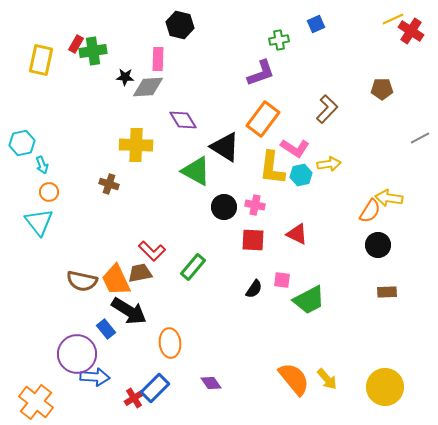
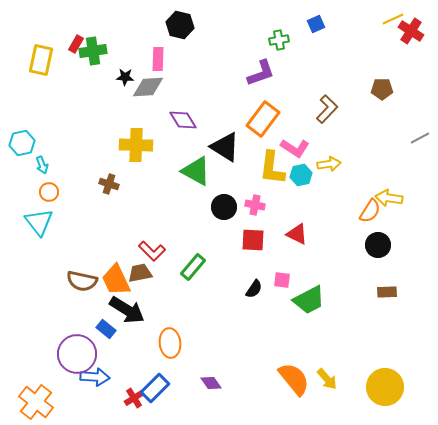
black arrow at (129, 311): moved 2 px left, 1 px up
blue rectangle at (106, 329): rotated 12 degrees counterclockwise
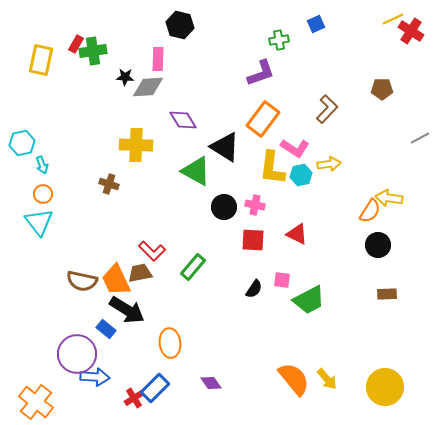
orange circle at (49, 192): moved 6 px left, 2 px down
brown rectangle at (387, 292): moved 2 px down
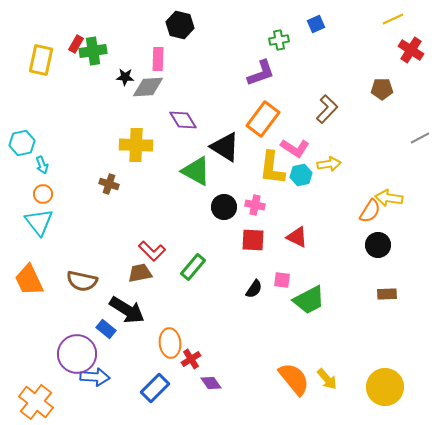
red cross at (411, 31): moved 19 px down
red triangle at (297, 234): moved 3 px down
orange trapezoid at (116, 280): moved 87 px left
red cross at (134, 398): moved 57 px right, 39 px up
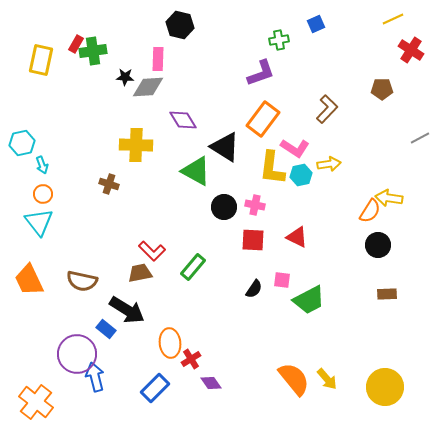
blue arrow at (95, 377): rotated 108 degrees counterclockwise
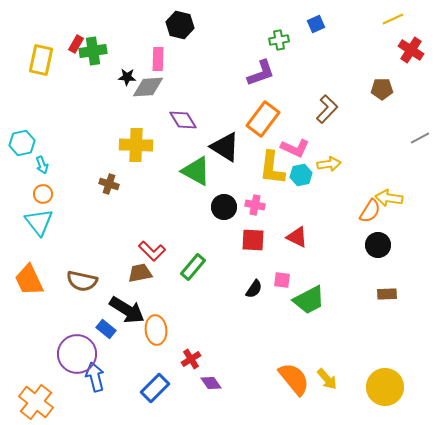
black star at (125, 77): moved 2 px right
pink L-shape at (295, 148): rotated 8 degrees counterclockwise
orange ellipse at (170, 343): moved 14 px left, 13 px up
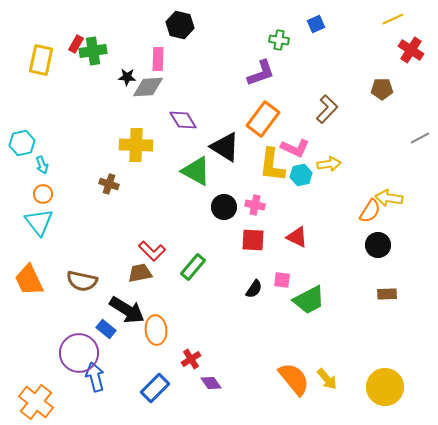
green cross at (279, 40): rotated 18 degrees clockwise
yellow L-shape at (272, 168): moved 3 px up
purple circle at (77, 354): moved 2 px right, 1 px up
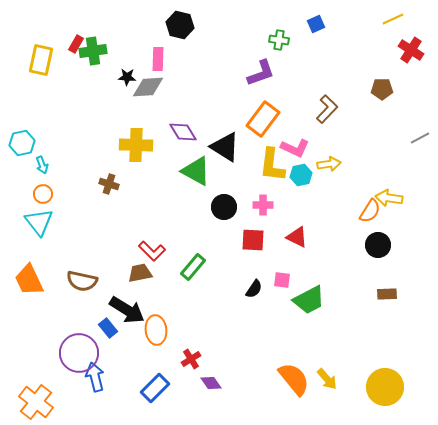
purple diamond at (183, 120): moved 12 px down
pink cross at (255, 205): moved 8 px right; rotated 12 degrees counterclockwise
blue rectangle at (106, 329): moved 2 px right, 1 px up; rotated 12 degrees clockwise
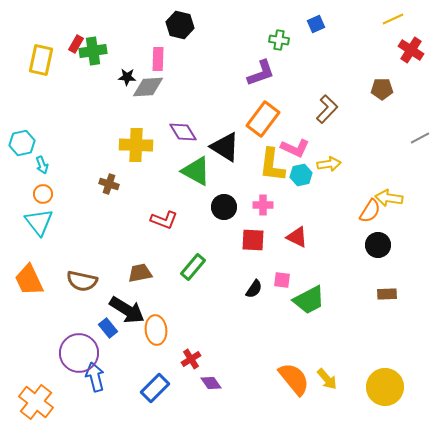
red L-shape at (152, 251): moved 12 px right, 31 px up; rotated 24 degrees counterclockwise
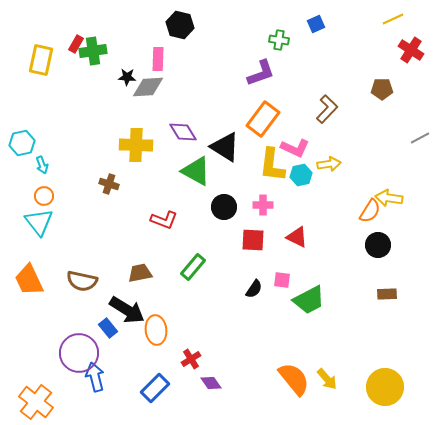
orange circle at (43, 194): moved 1 px right, 2 px down
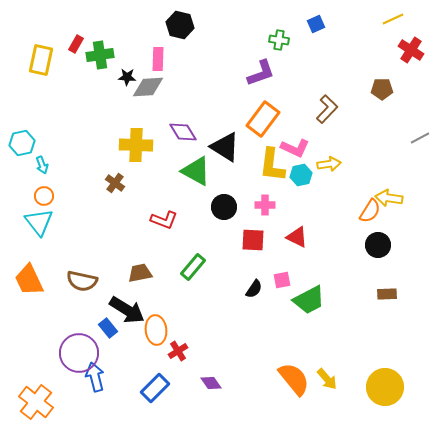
green cross at (93, 51): moved 7 px right, 4 px down
brown cross at (109, 184): moved 6 px right, 1 px up; rotated 18 degrees clockwise
pink cross at (263, 205): moved 2 px right
pink square at (282, 280): rotated 18 degrees counterclockwise
red cross at (191, 359): moved 13 px left, 8 px up
